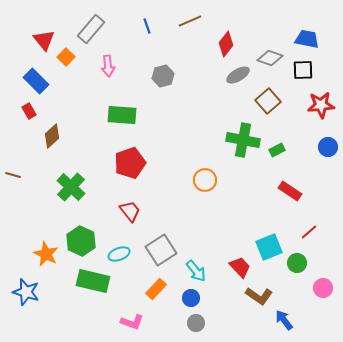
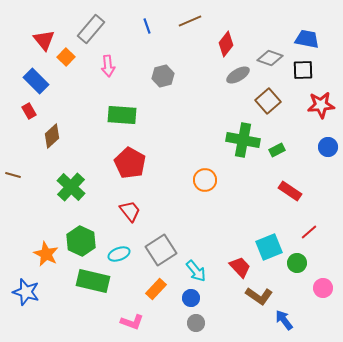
red pentagon at (130, 163): rotated 24 degrees counterclockwise
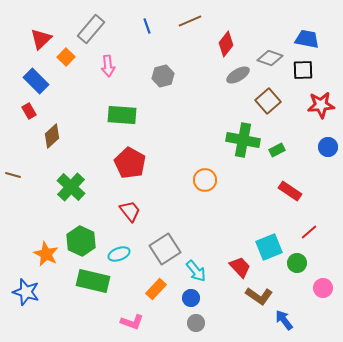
red triangle at (44, 40): moved 3 px left, 1 px up; rotated 25 degrees clockwise
gray square at (161, 250): moved 4 px right, 1 px up
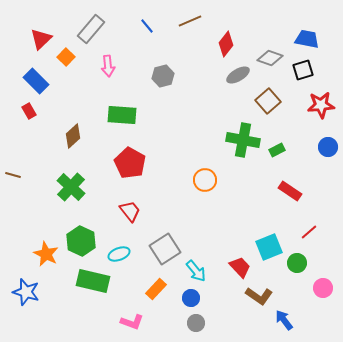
blue line at (147, 26): rotated 21 degrees counterclockwise
black square at (303, 70): rotated 15 degrees counterclockwise
brown diamond at (52, 136): moved 21 px right
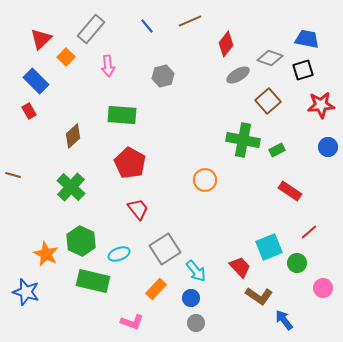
red trapezoid at (130, 211): moved 8 px right, 2 px up
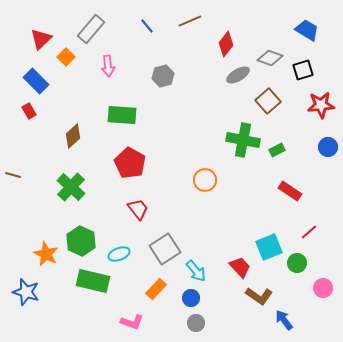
blue trapezoid at (307, 39): moved 9 px up; rotated 20 degrees clockwise
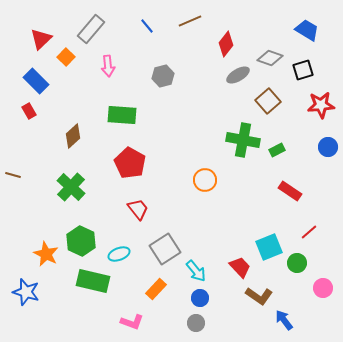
blue circle at (191, 298): moved 9 px right
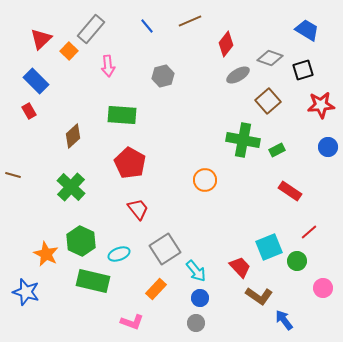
orange square at (66, 57): moved 3 px right, 6 px up
green circle at (297, 263): moved 2 px up
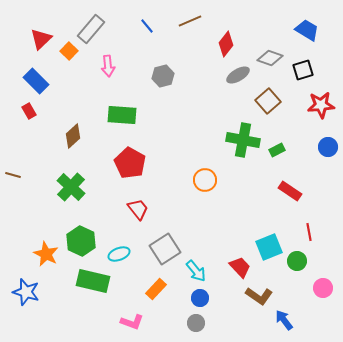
red line at (309, 232): rotated 60 degrees counterclockwise
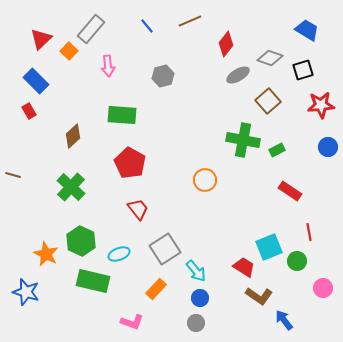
red trapezoid at (240, 267): moved 4 px right; rotated 15 degrees counterclockwise
